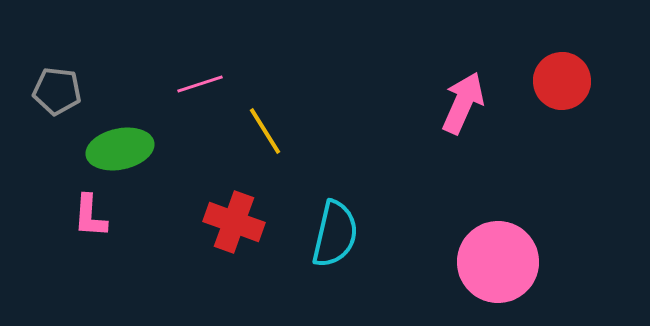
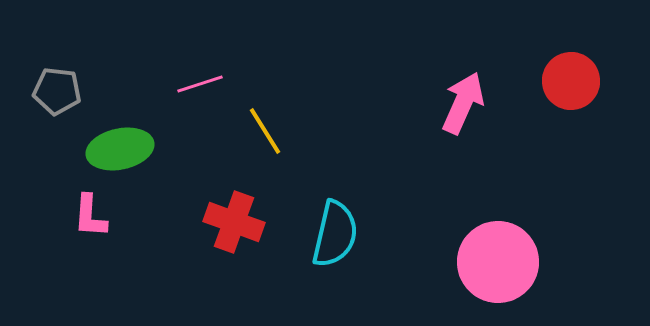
red circle: moved 9 px right
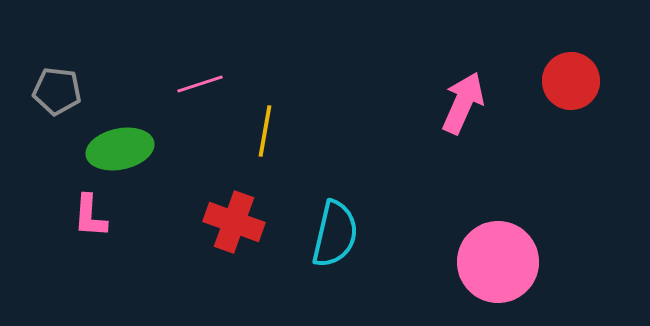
yellow line: rotated 42 degrees clockwise
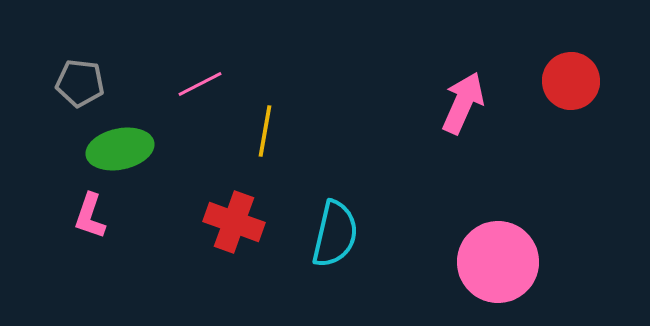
pink line: rotated 9 degrees counterclockwise
gray pentagon: moved 23 px right, 8 px up
pink L-shape: rotated 15 degrees clockwise
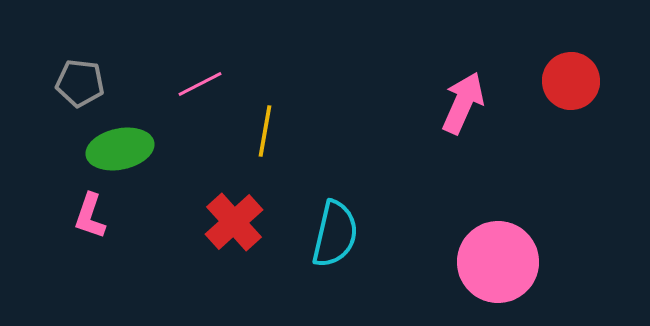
red cross: rotated 28 degrees clockwise
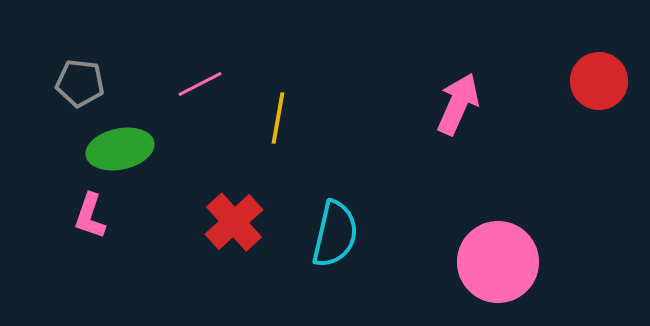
red circle: moved 28 px right
pink arrow: moved 5 px left, 1 px down
yellow line: moved 13 px right, 13 px up
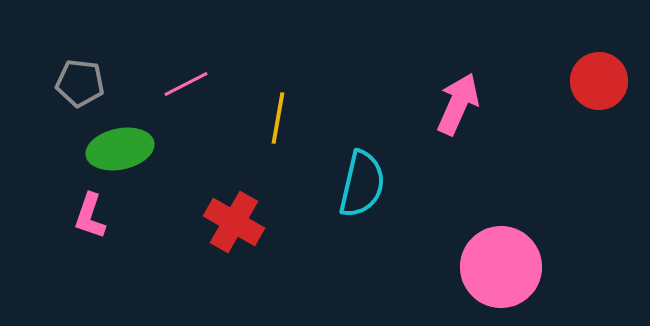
pink line: moved 14 px left
red cross: rotated 18 degrees counterclockwise
cyan semicircle: moved 27 px right, 50 px up
pink circle: moved 3 px right, 5 px down
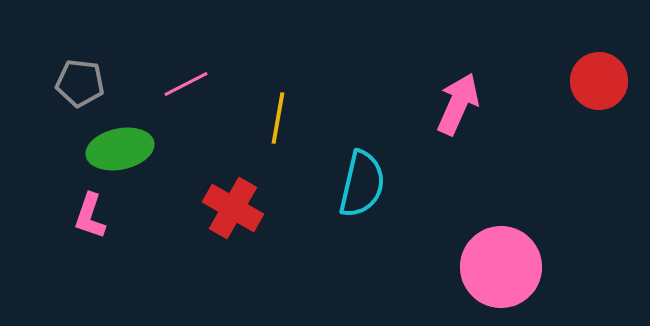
red cross: moved 1 px left, 14 px up
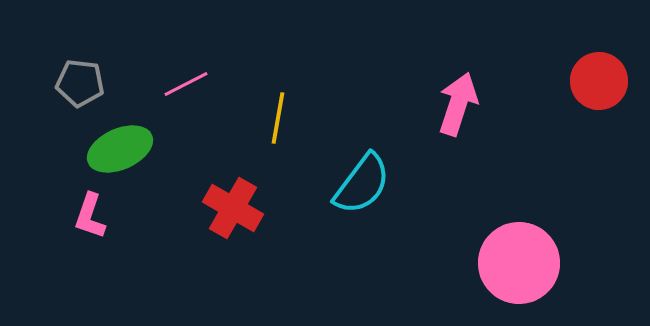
pink arrow: rotated 6 degrees counterclockwise
green ellipse: rotated 12 degrees counterclockwise
cyan semicircle: rotated 24 degrees clockwise
pink circle: moved 18 px right, 4 px up
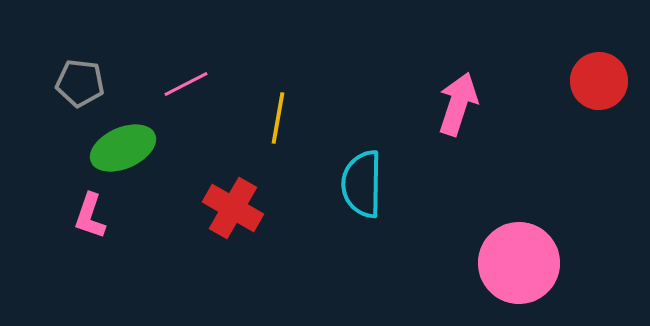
green ellipse: moved 3 px right, 1 px up
cyan semicircle: rotated 144 degrees clockwise
